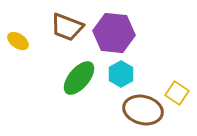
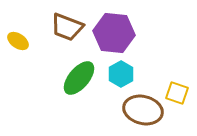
yellow square: rotated 15 degrees counterclockwise
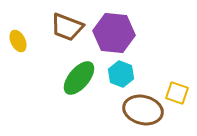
yellow ellipse: rotated 30 degrees clockwise
cyan hexagon: rotated 10 degrees counterclockwise
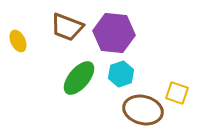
cyan hexagon: rotated 20 degrees clockwise
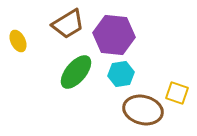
brown trapezoid: moved 1 px right, 3 px up; rotated 52 degrees counterclockwise
purple hexagon: moved 2 px down
cyan hexagon: rotated 10 degrees clockwise
green ellipse: moved 3 px left, 6 px up
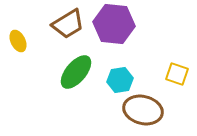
purple hexagon: moved 11 px up
cyan hexagon: moved 1 px left, 6 px down
yellow square: moved 19 px up
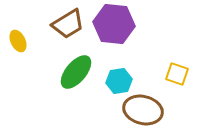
cyan hexagon: moved 1 px left, 1 px down
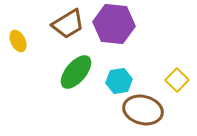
yellow square: moved 6 px down; rotated 25 degrees clockwise
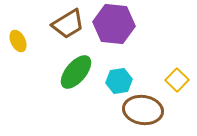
brown ellipse: rotated 6 degrees counterclockwise
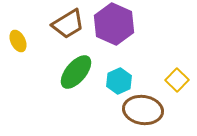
purple hexagon: rotated 18 degrees clockwise
cyan hexagon: rotated 15 degrees counterclockwise
